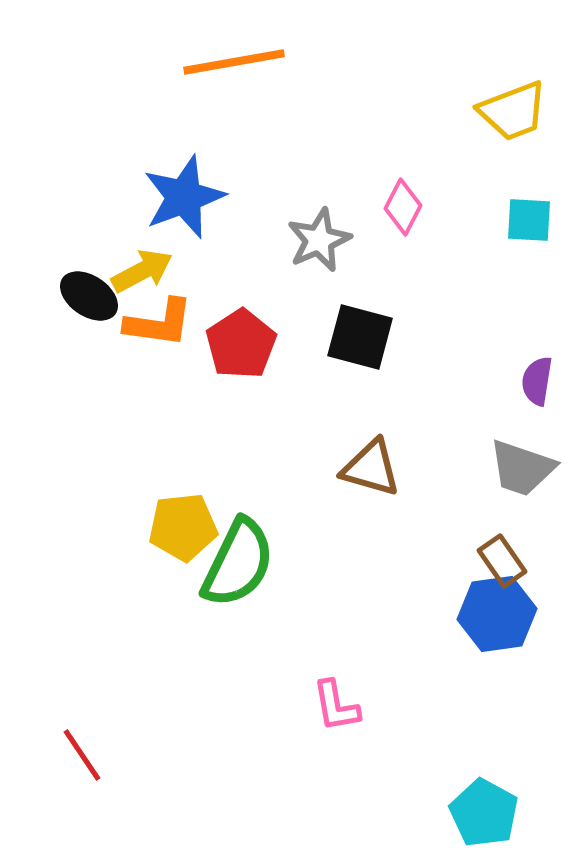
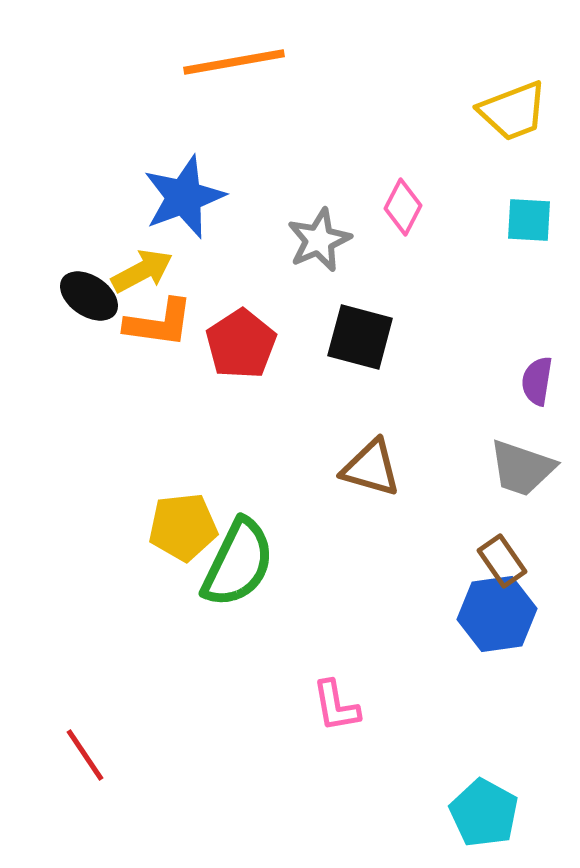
red line: moved 3 px right
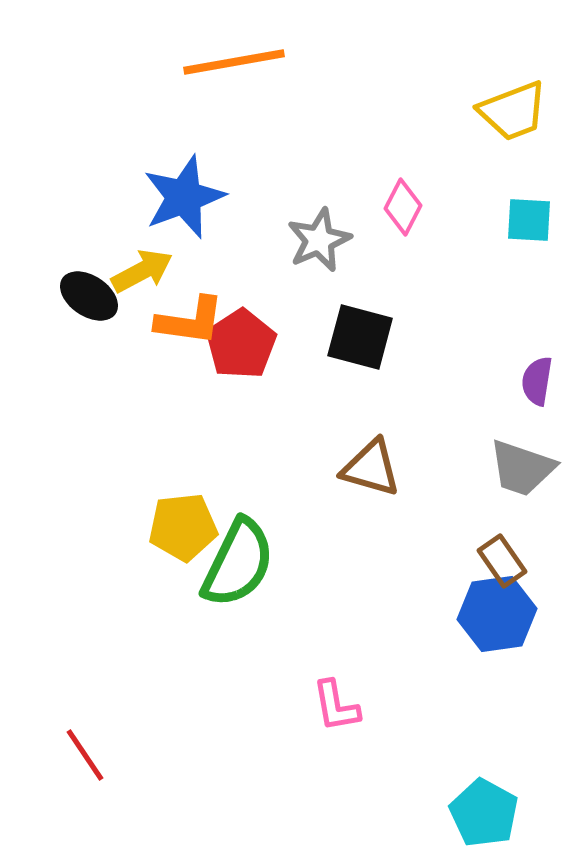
orange L-shape: moved 31 px right, 2 px up
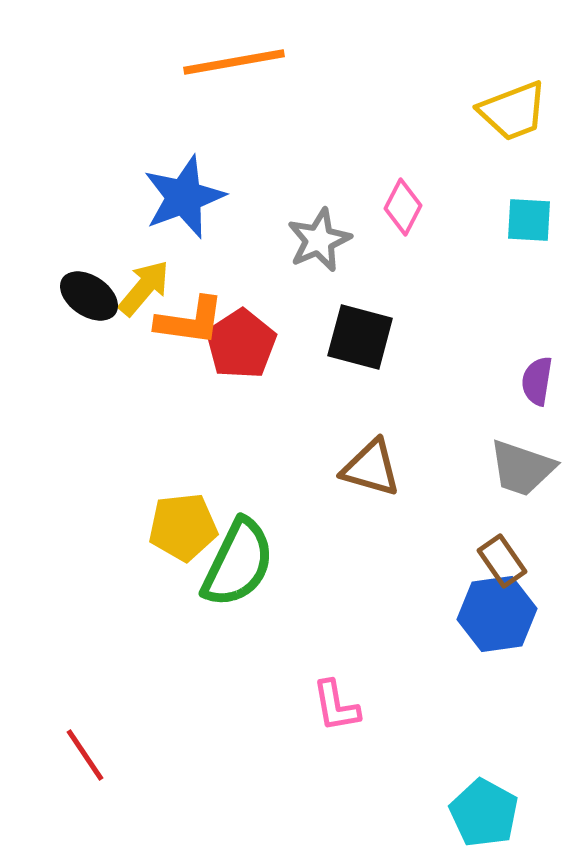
yellow arrow: moved 2 px right, 17 px down; rotated 22 degrees counterclockwise
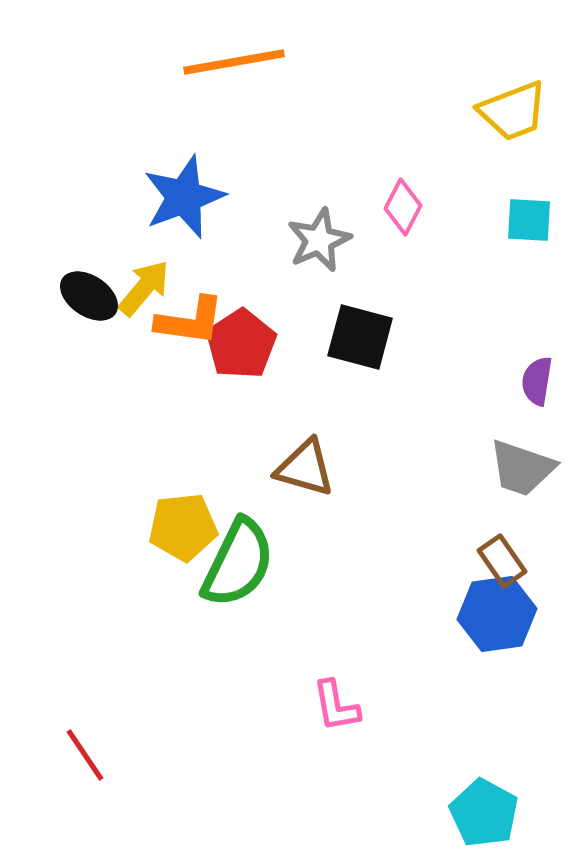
brown triangle: moved 66 px left
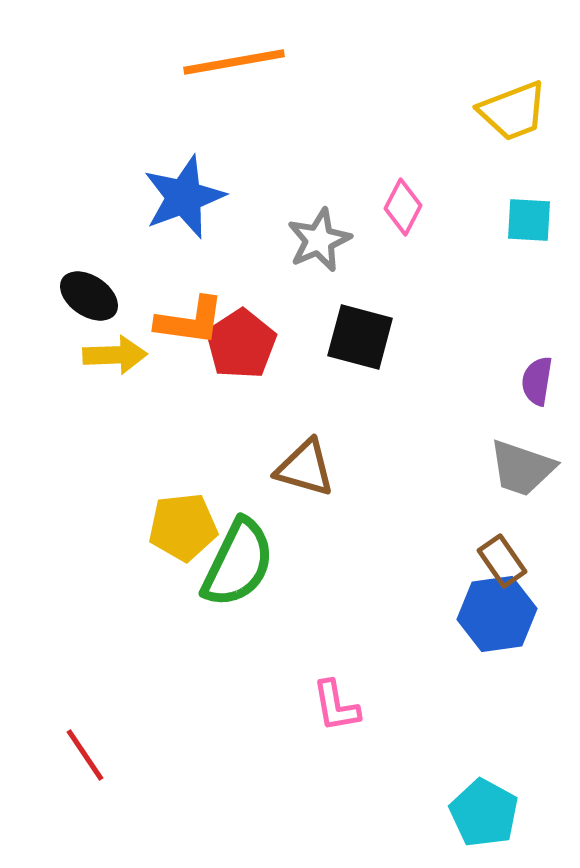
yellow arrow: moved 29 px left, 67 px down; rotated 48 degrees clockwise
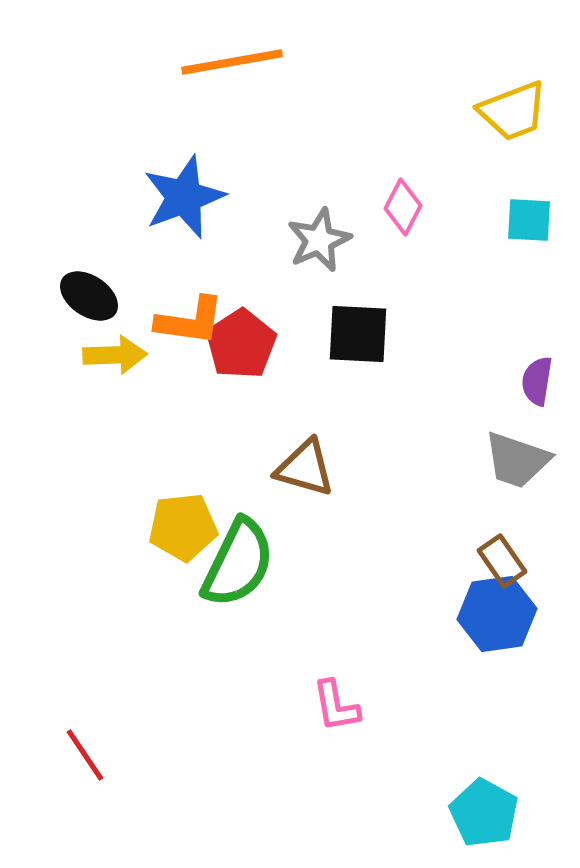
orange line: moved 2 px left
black square: moved 2 px left, 3 px up; rotated 12 degrees counterclockwise
gray trapezoid: moved 5 px left, 8 px up
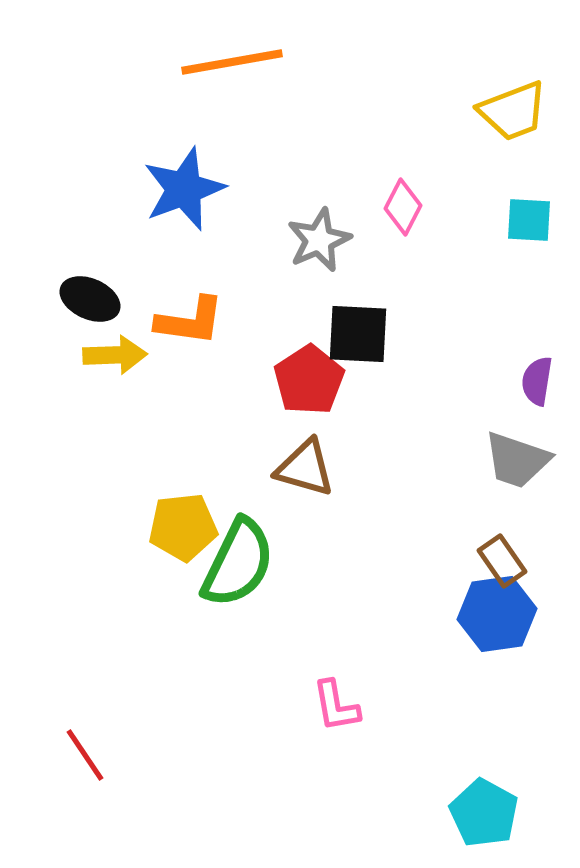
blue star: moved 8 px up
black ellipse: moved 1 px right, 3 px down; rotated 10 degrees counterclockwise
red pentagon: moved 68 px right, 36 px down
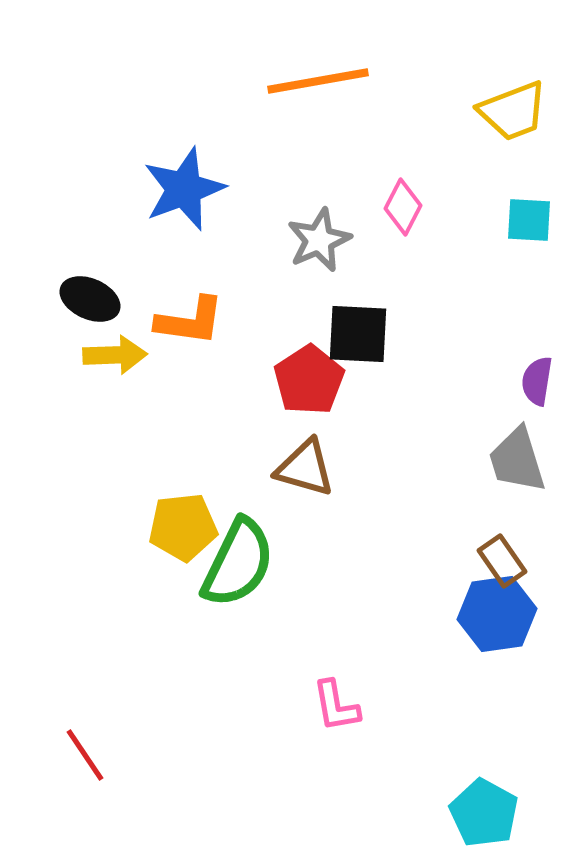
orange line: moved 86 px right, 19 px down
gray trapezoid: rotated 54 degrees clockwise
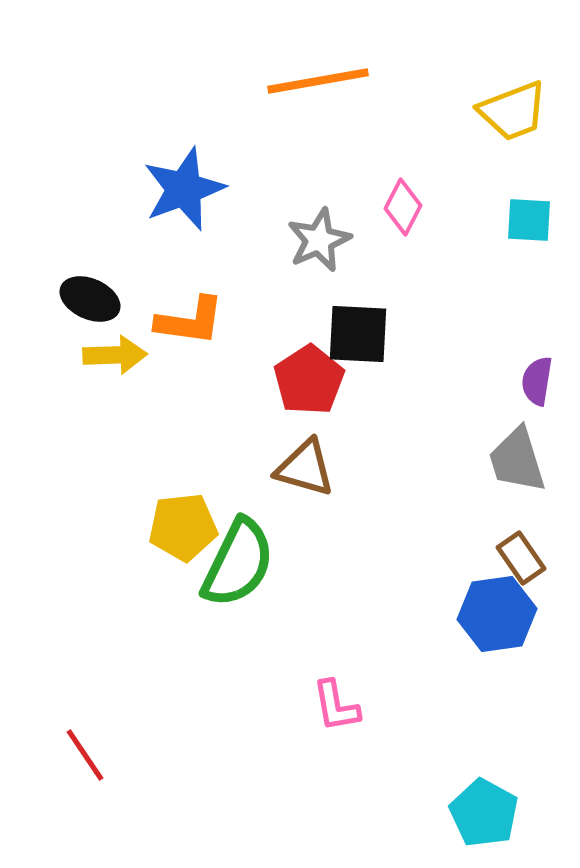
brown rectangle: moved 19 px right, 3 px up
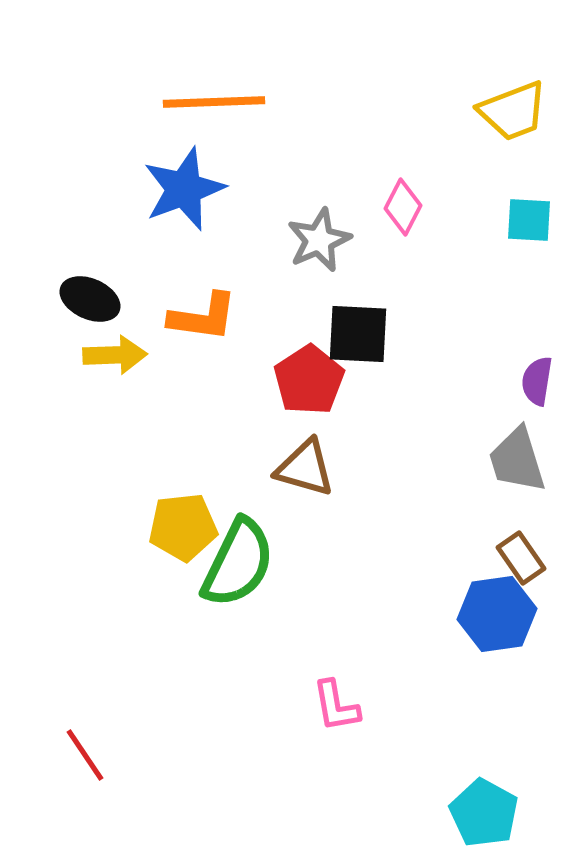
orange line: moved 104 px left, 21 px down; rotated 8 degrees clockwise
orange L-shape: moved 13 px right, 4 px up
